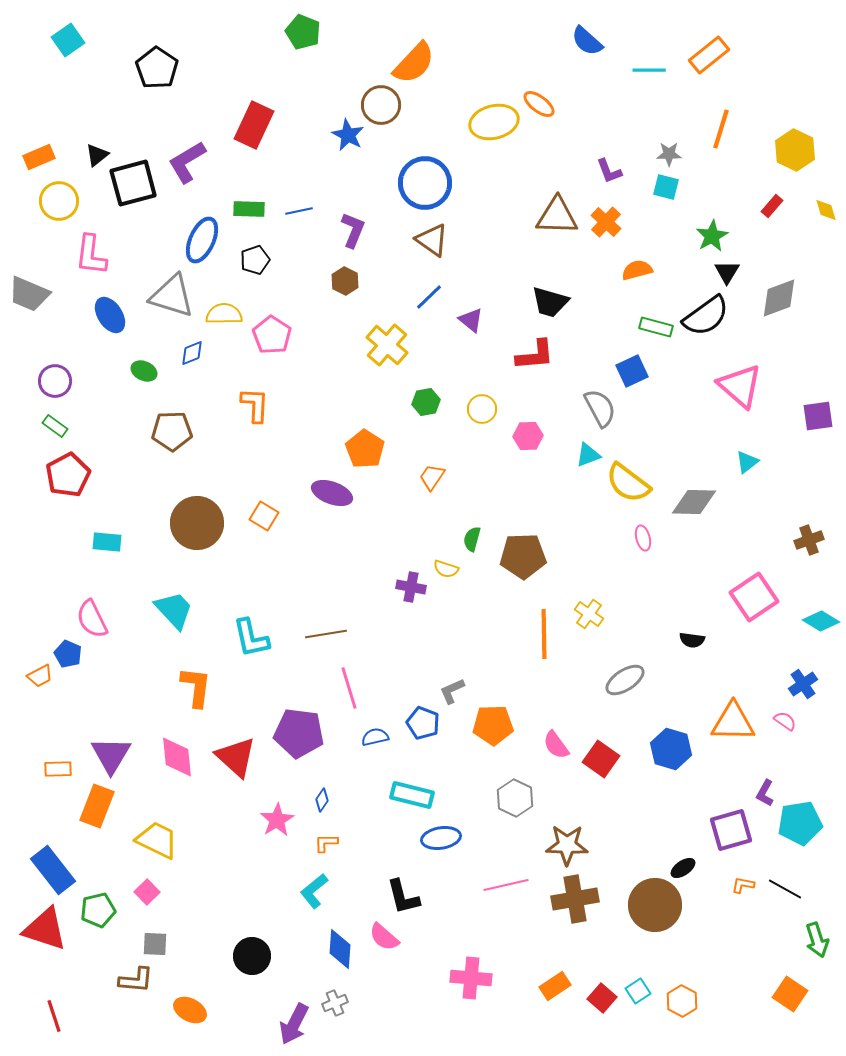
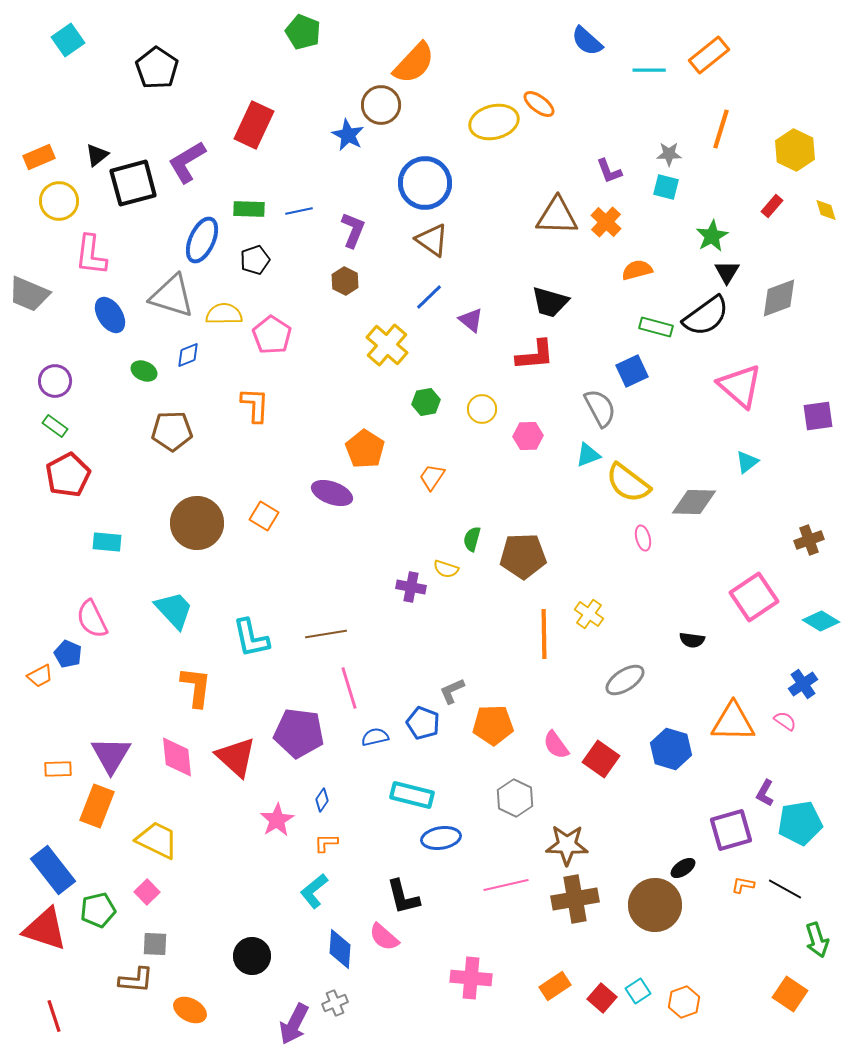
blue diamond at (192, 353): moved 4 px left, 2 px down
orange hexagon at (682, 1001): moved 2 px right, 1 px down; rotated 12 degrees clockwise
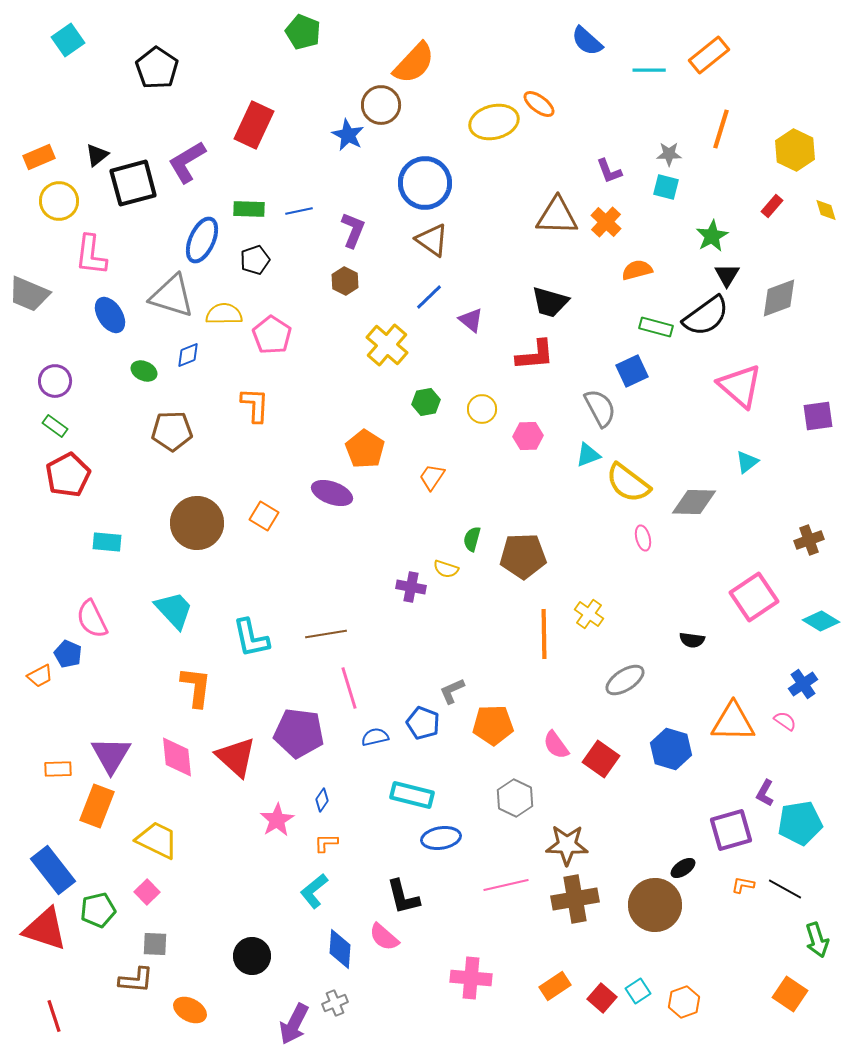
black triangle at (727, 272): moved 3 px down
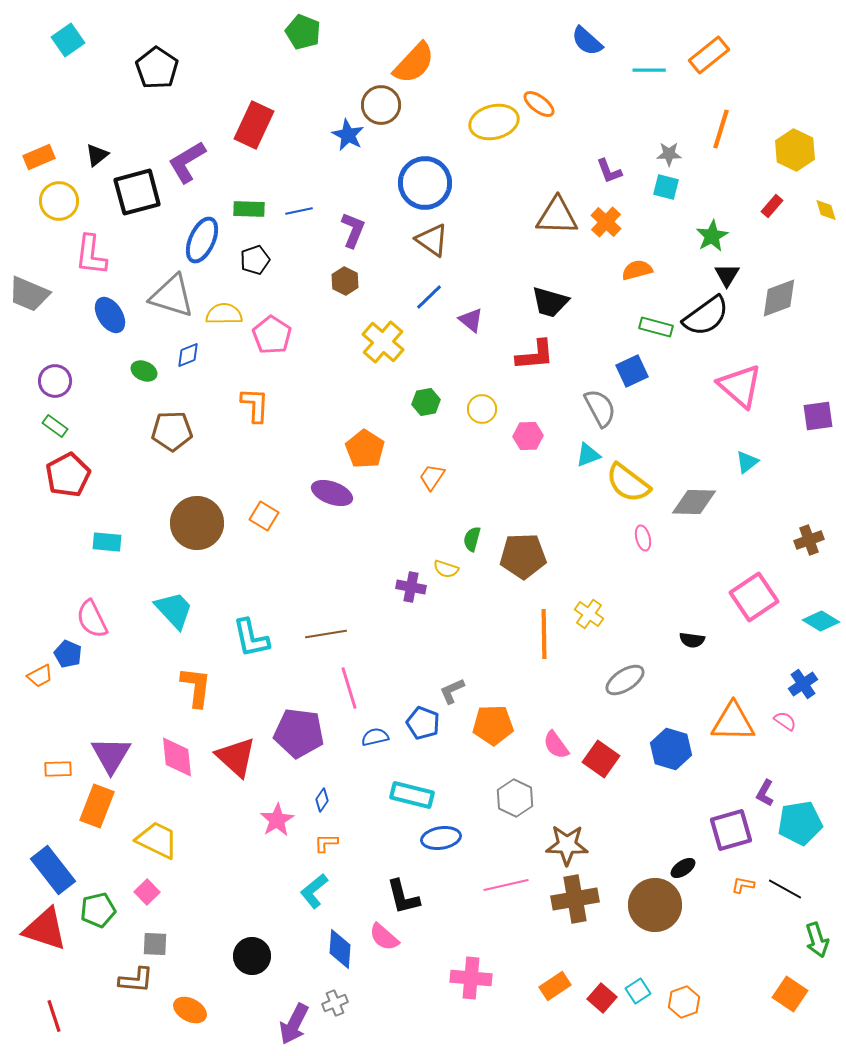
black square at (133, 183): moved 4 px right, 9 px down
yellow cross at (387, 345): moved 4 px left, 3 px up
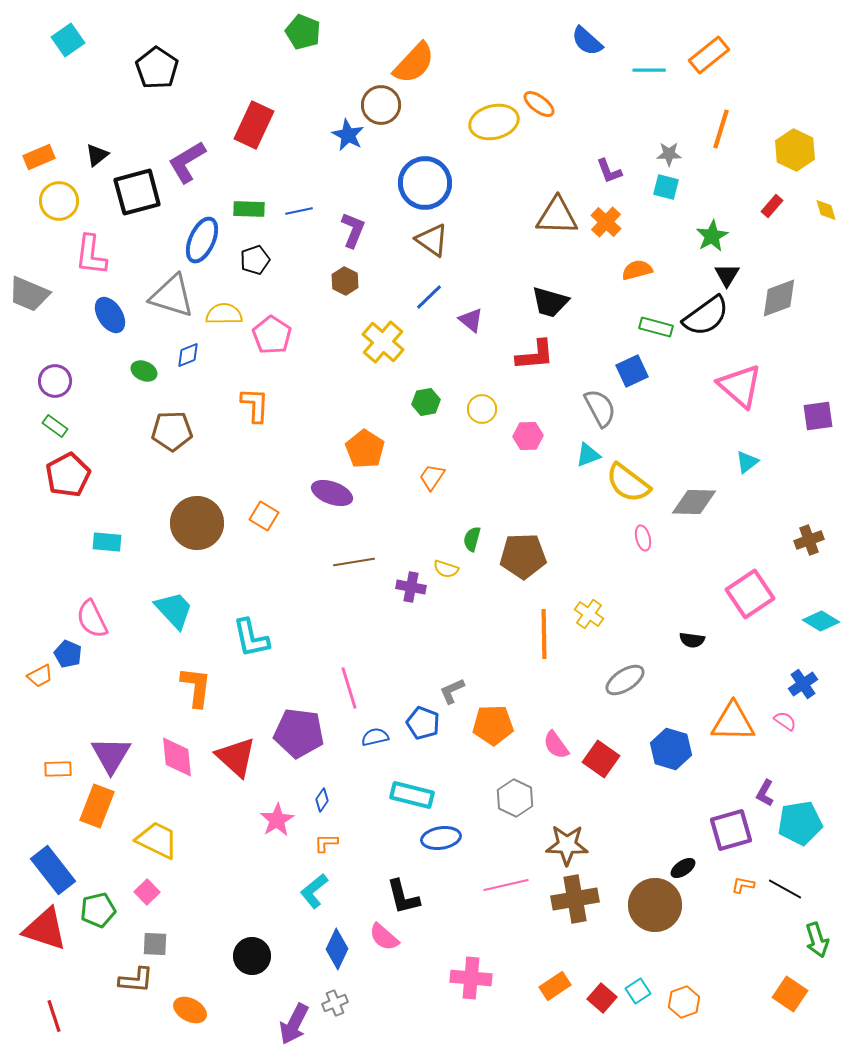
pink square at (754, 597): moved 4 px left, 3 px up
brown line at (326, 634): moved 28 px right, 72 px up
blue diamond at (340, 949): moved 3 px left; rotated 21 degrees clockwise
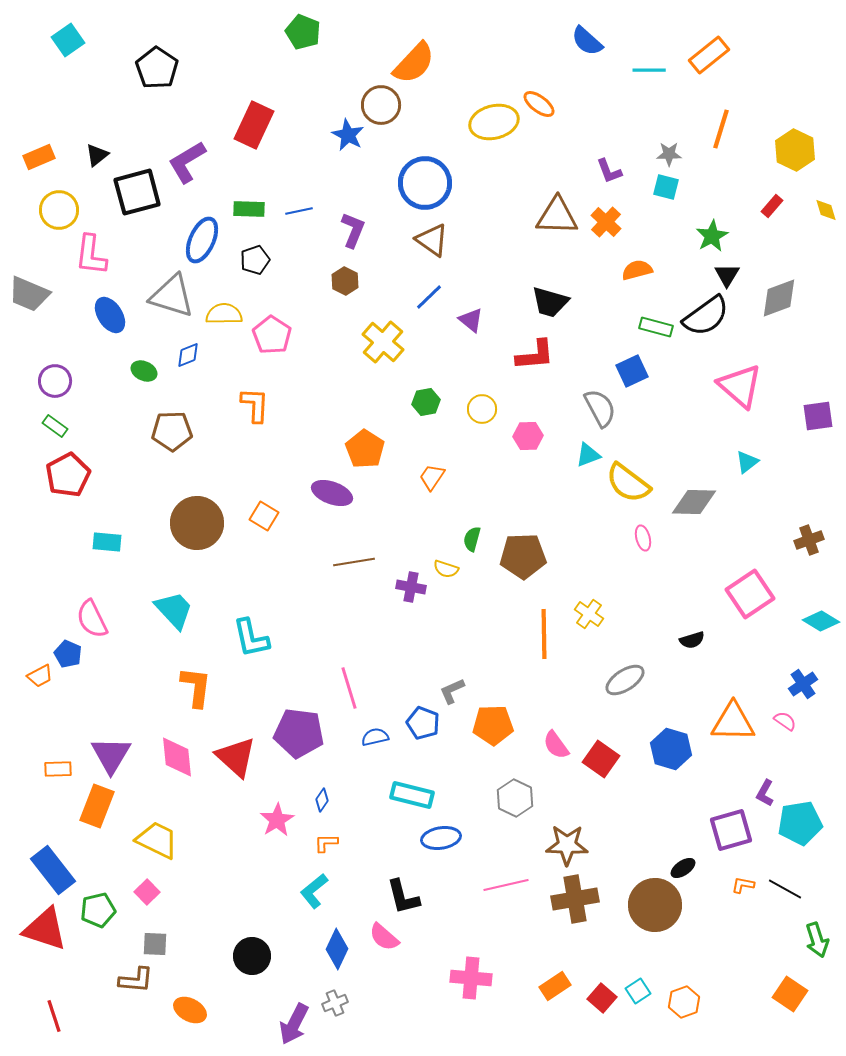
yellow circle at (59, 201): moved 9 px down
black semicircle at (692, 640): rotated 25 degrees counterclockwise
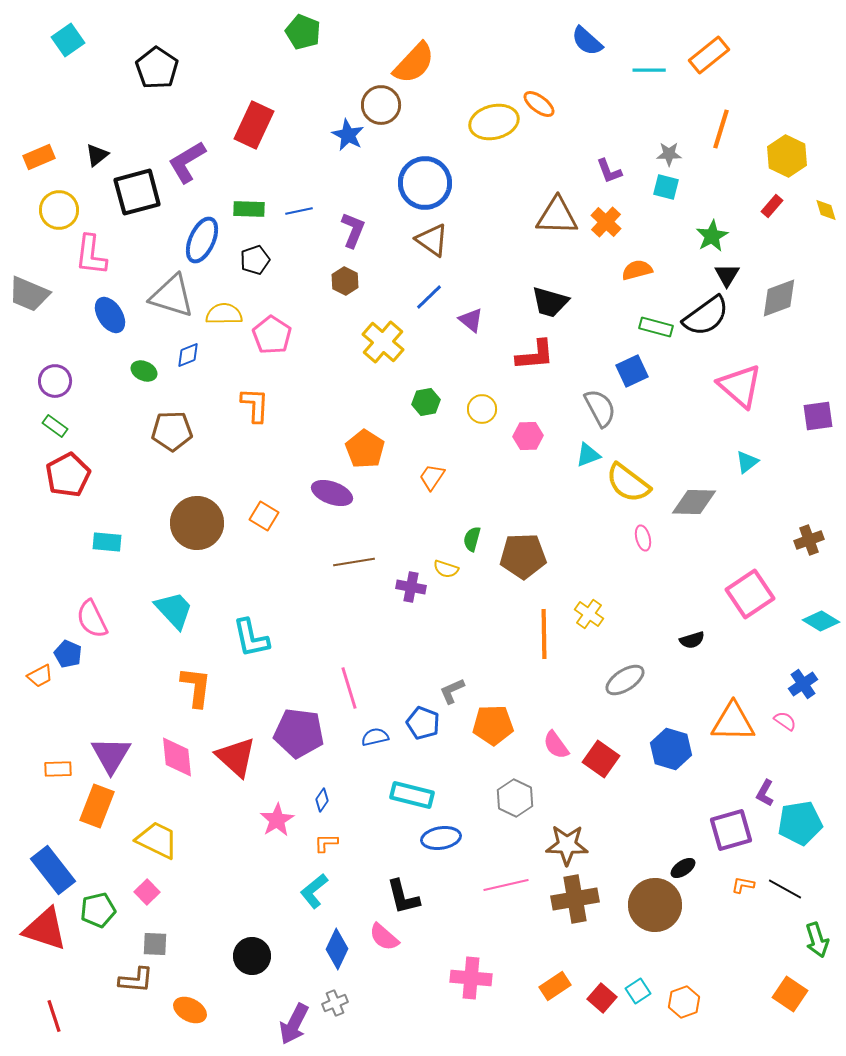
yellow hexagon at (795, 150): moved 8 px left, 6 px down
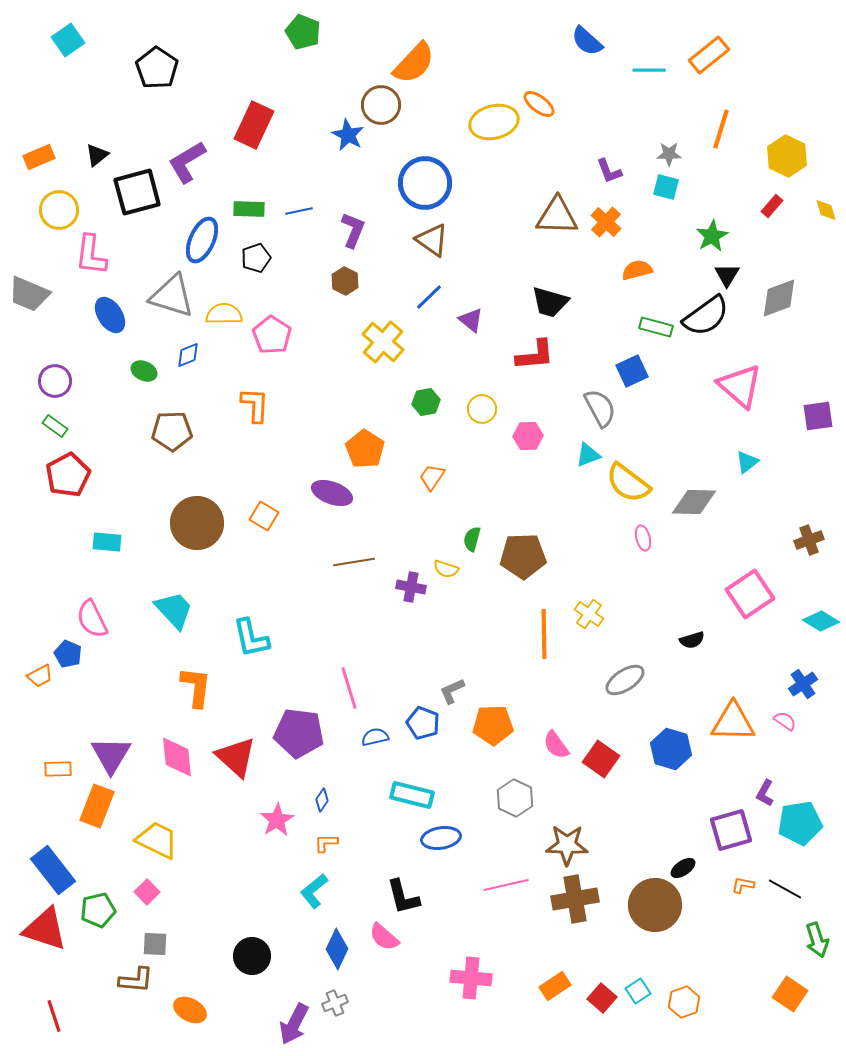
black pentagon at (255, 260): moved 1 px right, 2 px up
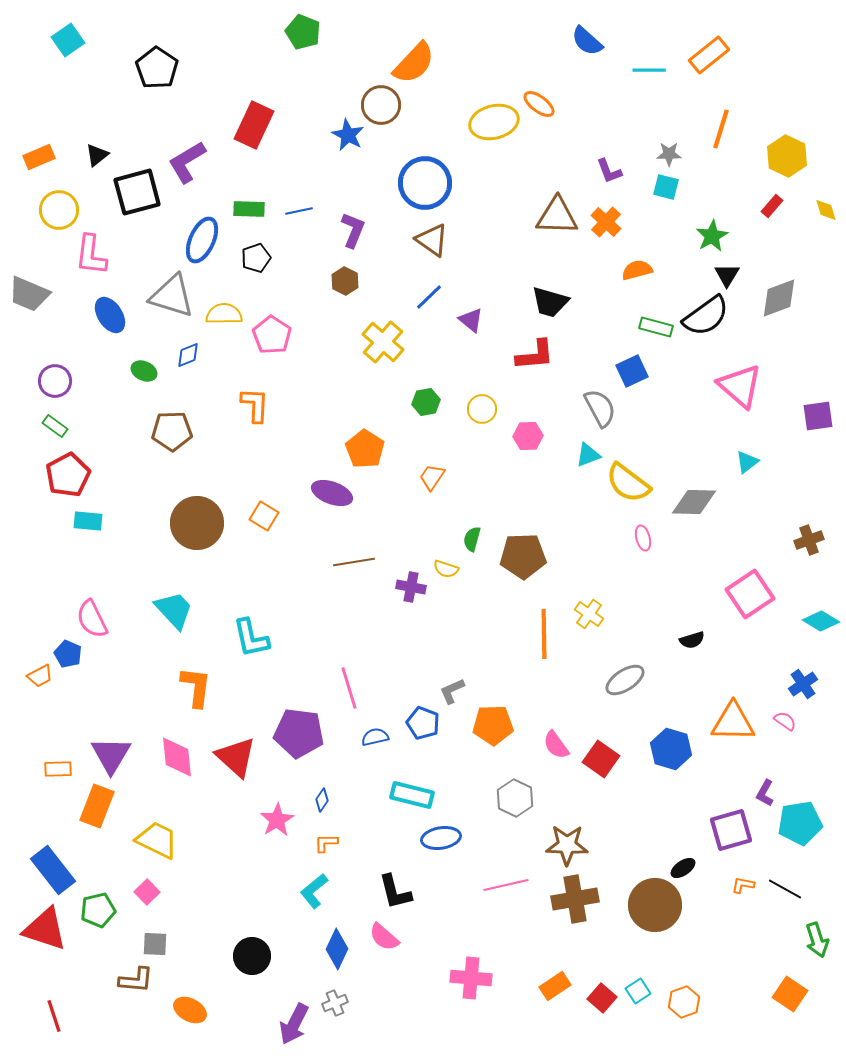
cyan rectangle at (107, 542): moved 19 px left, 21 px up
black L-shape at (403, 897): moved 8 px left, 5 px up
